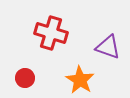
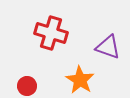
red circle: moved 2 px right, 8 px down
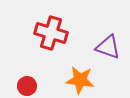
orange star: rotated 24 degrees counterclockwise
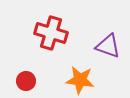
purple triangle: moved 1 px up
red circle: moved 1 px left, 5 px up
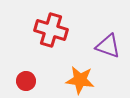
red cross: moved 3 px up
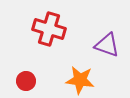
red cross: moved 2 px left, 1 px up
purple triangle: moved 1 px left, 1 px up
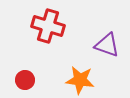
red cross: moved 1 px left, 3 px up
red circle: moved 1 px left, 1 px up
